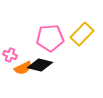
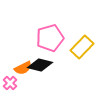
yellow rectangle: moved 13 px down
pink pentagon: rotated 12 degrees counterclockwise
pink cross: moved 28 px down; rotated 24 degrees clockwise
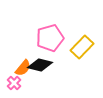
orange semicircle: rotated 24 degrees counterclockwise
pink cross: moved 4 px right
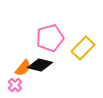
yellow rectangle: moved 1 px right, 1 px down
pink cross: moved 1 px right, 2 px down
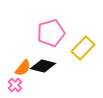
pink pentagon: moved 1 px right, 5 px up
black diamond: moved 3 px right, 1 px down
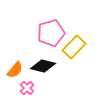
yellow rectangle: moved 9 px left, 1 px up
orange semicircle: moved 8 px left, 2 px down
pink cross: moved 12 px right, 3 px down
